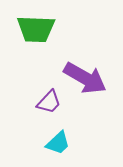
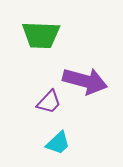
green trapezoid: moved 5 px right, 6 px down
purple arrow: moved 3 px down; rotated 15 degrees counterclockwise
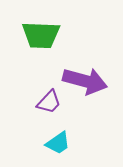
cyan trapezoid: rotated 8 degrees clockwise
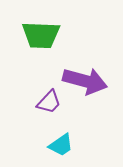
cyan trapezoid: moved 3 px right, 2 px down
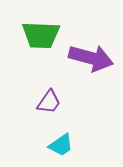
purple arrow: moved 6 px right, 23 px up
purple trapezoid: rotated 8 degrees counterclockwise
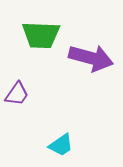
purple trapezoid: moved 32 px left, 8 px up
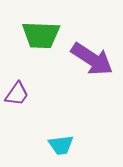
purple arrow: moved 1 px right, 1 px down; rotated 18 degrees clockwise
cyan trapezoid: rotated 28 degrees clockwise
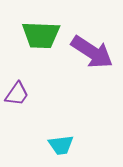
purple arrow: moved 7 px up
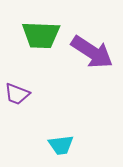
purple trapezoid: rotated 76 degrees clockwise
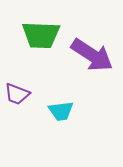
purple arrow: moved 3 px down
cyan trapezoid: moved 34 px up
